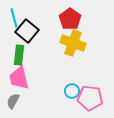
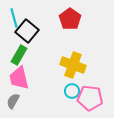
yellow cross: moved 22 px down
green rectangle: rotated 24 degrees clockwise
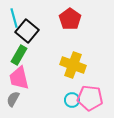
cyan circle: moved 9 px down
gray semicircle: moved 2 px up
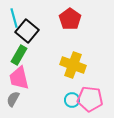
pink pentagon: moved 1 px down
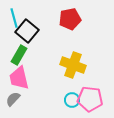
red pentagon: rotated 25 degrees clockwise
gray semicircle: rotated 14 degrees clockwise
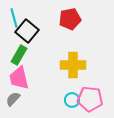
yellow cross: rotated 20 degrees counterclockwise
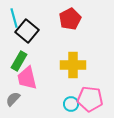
red pentagon: rotated 15 degrees counterclockwise
green rectangle: moved 6 px down
pink trapezoid: moved 8 px right
cyan circle: moved 1 px left, 4 px down
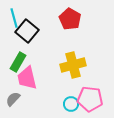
red pentagon: rotated 15 degrees counterclockwise
green rectangle: moved 1 px left, 1 px down
yellow cross: rotated 15 degrees counterclockwise
